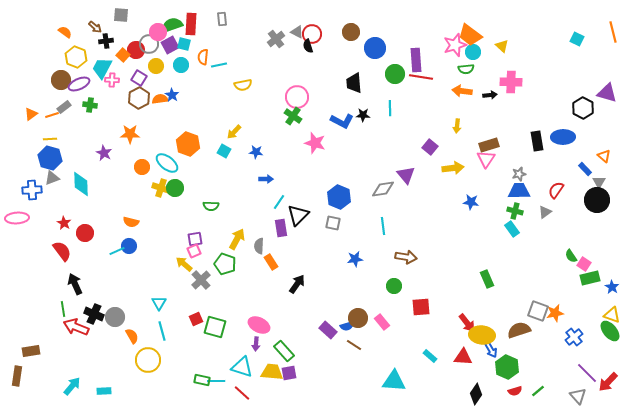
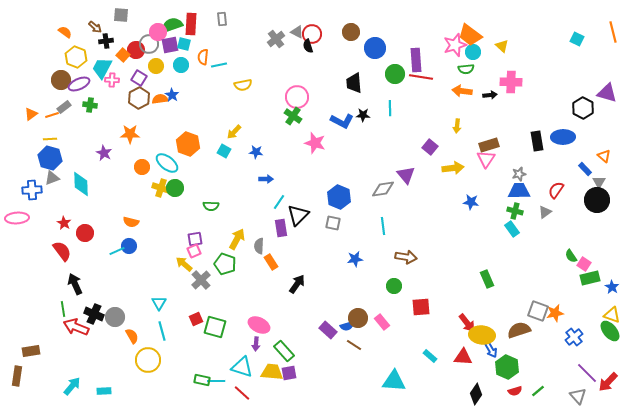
purple square at (170, 45): rotated 18 degrees clockwise
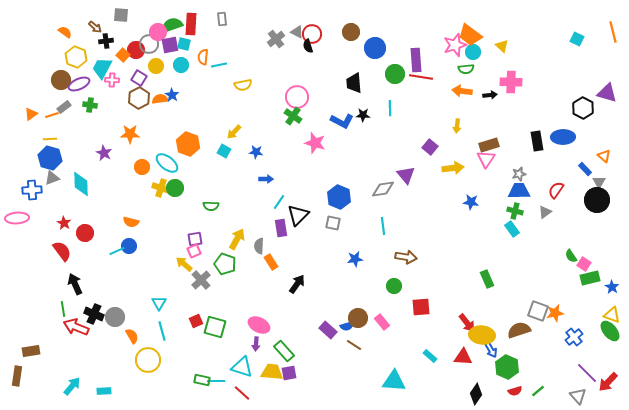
red square at (196, 319): moved 2 px down
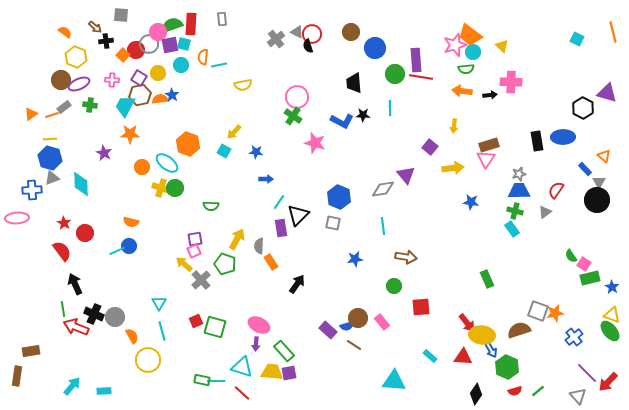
yellow circle at (156, 66): moved 2 px right, 7 px down
cyan trapezoid at (102, 68): moved 23 px right, 38 px down
brown hexagon at (139, 98): moved 1 px right, 3 px up; rotated 15 degrees clockwise
yellow arrow at (457, 126): moved 3 px left
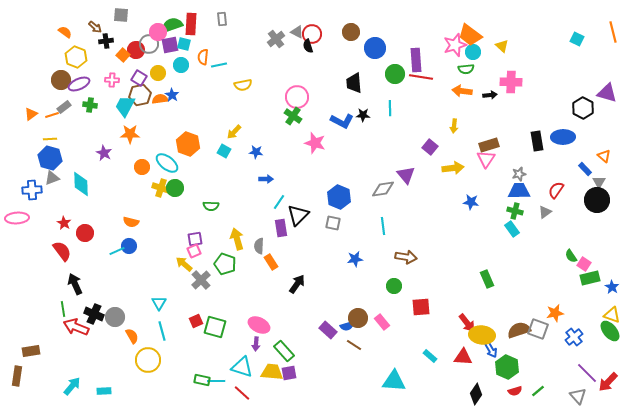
yellow arrow at (237, 239): rotated 45 degrees counterclockwise
gray square at (538, 311): moved 18 px down
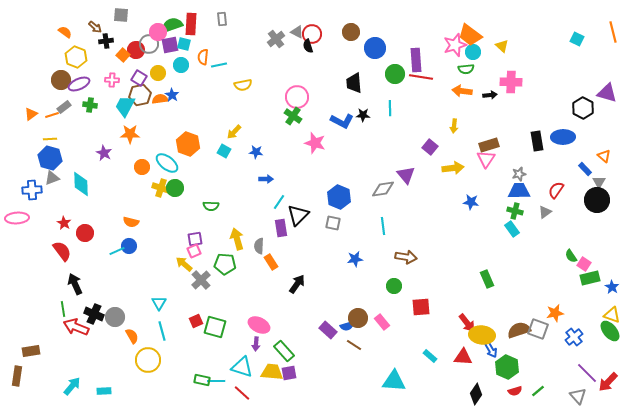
green pentagon at (225, 264): rotated 15 degrees counterclockwise
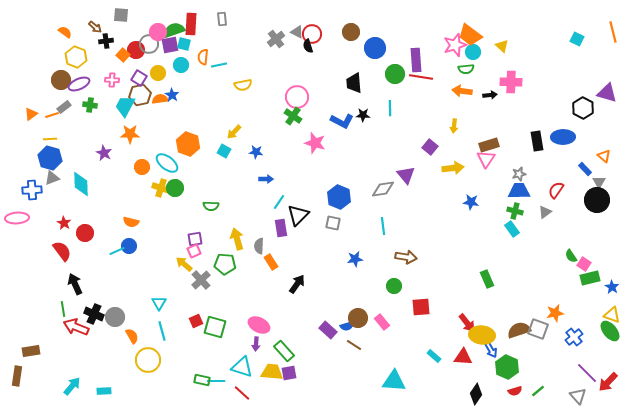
green semicircle at (172, 25): moved 2 px right, 5 px down
cyan rectangle at (430, 356): moved 4 px right
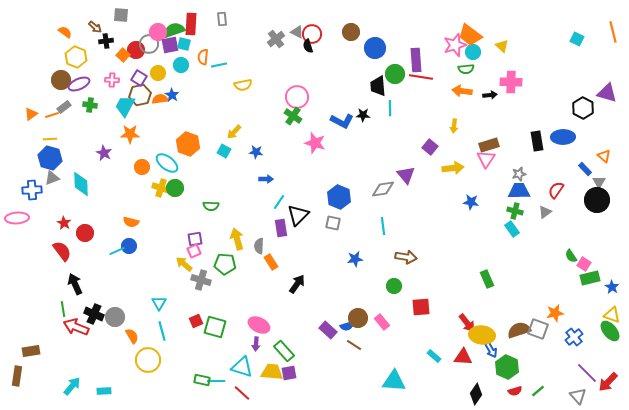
black trapezoid at (354, 83): moved 24 px right, 3 px down
gray cross at (201, 280): rotated 30 degrees counterclockwise
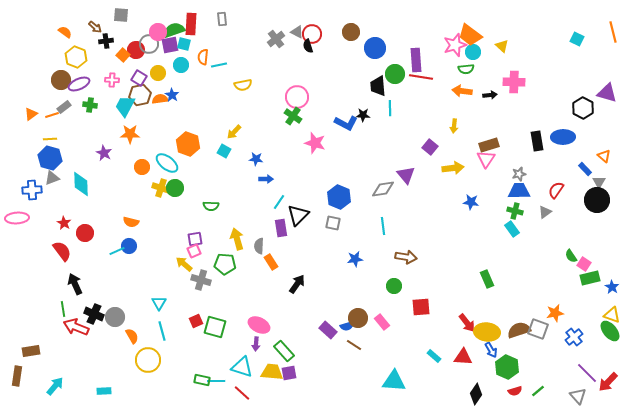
pink cross at (511, 82): moved 3 px right
blue L-shape at (342, 121): moved 4 px right, 2 px down
blue star at (256, 152): moved 7 px down
yellow ellipse at (482, 335): moved 5 px right, 3 px up
cyan arrow at (72, 386): moved 17 px left
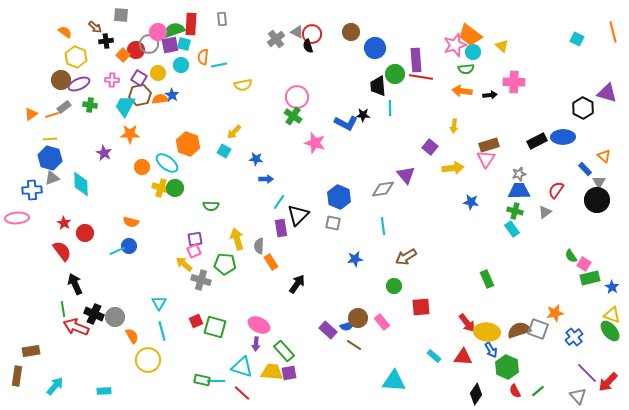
black rectangle at (537, 141): rotated 72 degrees clockwise
brown arrow at (406, 257): rotated 140 degrees clockwise
red semicircle at (515, 391): rotated 80 degrees clockwise
